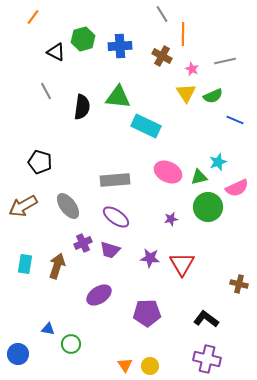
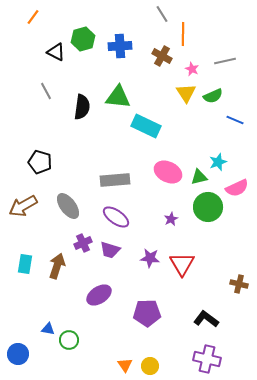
purple star at (171, 219): rotated 16 degrees counterclockwise
green circle at (71, 344): moved 2 px left, 4 px up
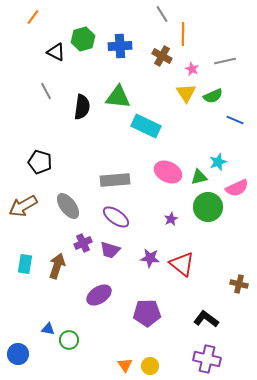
red triangle at (182, 264): rotated 20 degrees counterclockwise
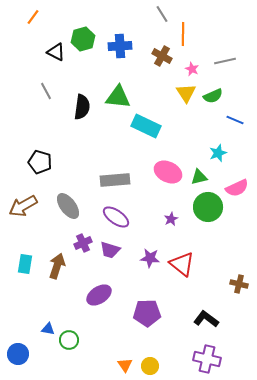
cyan star at (218, 162): moved 9 px up
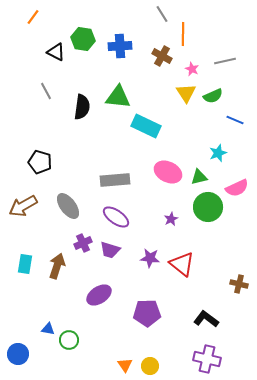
green hexagon at (83, 39): rotated 25 degrees clockwise
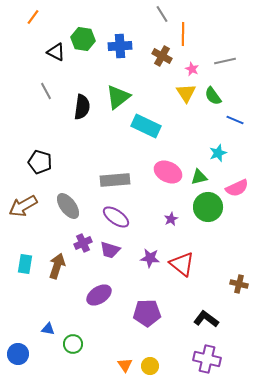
green semicircle at (213, 96): rotated 78 degrees clockwise
green triangle at (118, 97): rotated 44 degrees counterclockwise
green circle at (69, 340): moved 4 px right, 4 px down
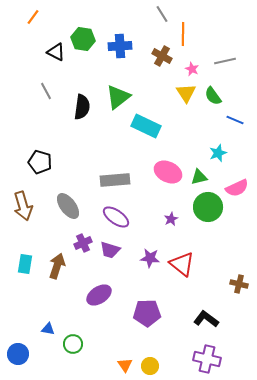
brown arrow at (23, 206): rotated 76 degrees counterclockwise
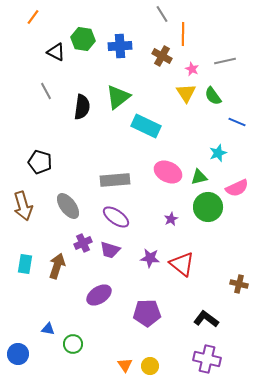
blue line at (235, 120): moved 2 px right, 2 px down
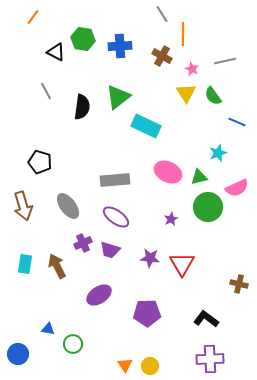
red triangle at (182, 264): rotated 20 degrees clockwise
brown arrow at (57, 266): rotated 45 degrees counterclockwise
purple cross at (207, 359): moved 3 px right; rotated 16 degrees counterclockwise
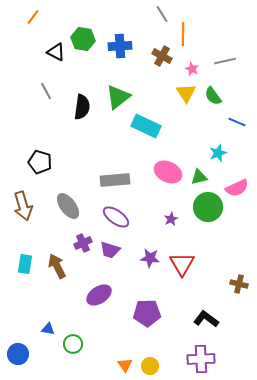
purple cross at (210, 359): moved 9 px left
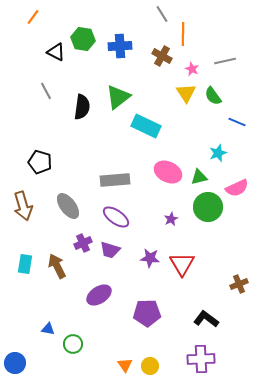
brown cross at (239, 284): rotated 36 degrees counterclockwise
blue circle at (18, 354): moved 3 px left, 9 px down
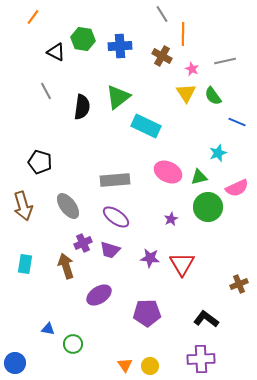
brown arrow at (57, 266): moved 9 px right; rotated 10 degrees clockwise
